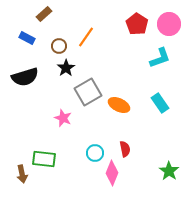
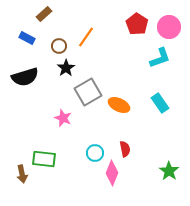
pink circle: moved 3 px down
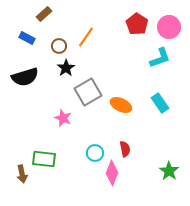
orange ellipse: moved 2 px right
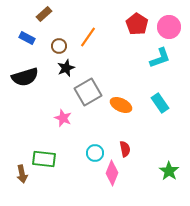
orange line: moved 2 px right
black star: rotated 12 degrees clockwise
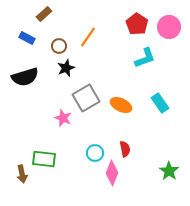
cyan L-shape: moved 15 px left
gray square: moved 2 px left, 6 px down
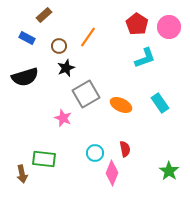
brown rectangle: moved 1 px down
gray square: moved 4 px up
